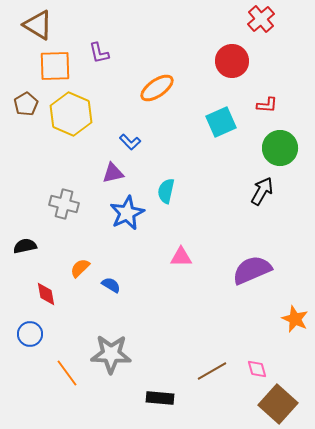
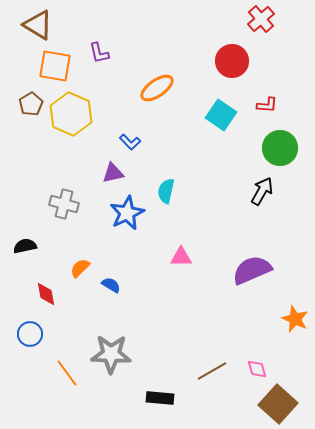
orange square: rotated 12 degrees clockwise
brown pentagon: moved 5 px right
cyan square: moved 7 px up; rotated 32 degrees counterclockwise
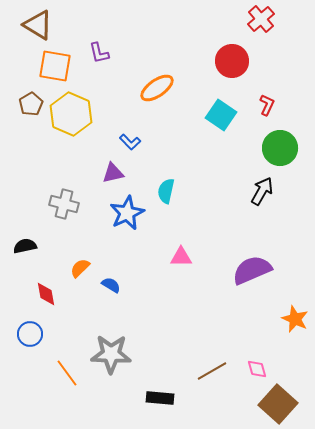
red L-shape: rotated 70 degrees counterclockwise
